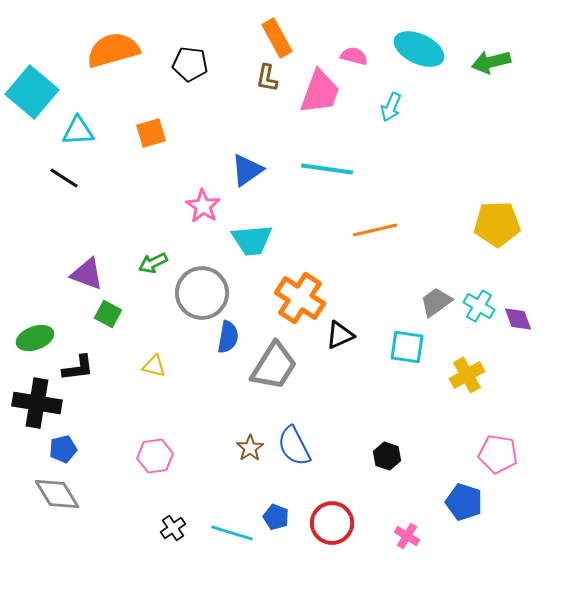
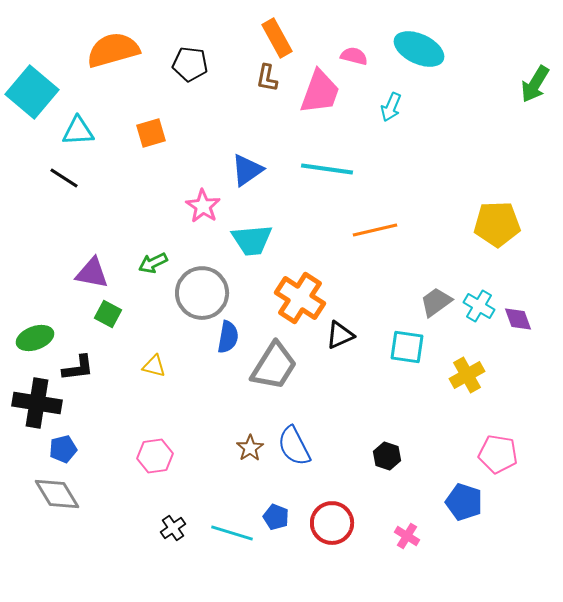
green arrow at (491, 62): moved 44 px right, 22 px down; rotated 45 degrees counterclockwise
purple triangle at (87, 274): moved 5 px right, 1 px up; rotated 9 degrees counterclockwise
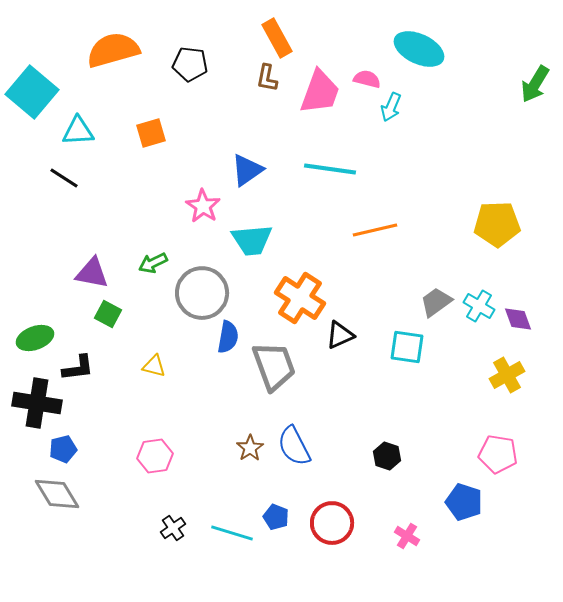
pink semicircle at (354, 56): moved 13 px right, 23 px down
cyan line at (327, 169): moved 3 px right
gray trapezoid at (274, 366): rotated 52 degrees counterclockwise
yellow cross at (467, 375): moved 40 px right
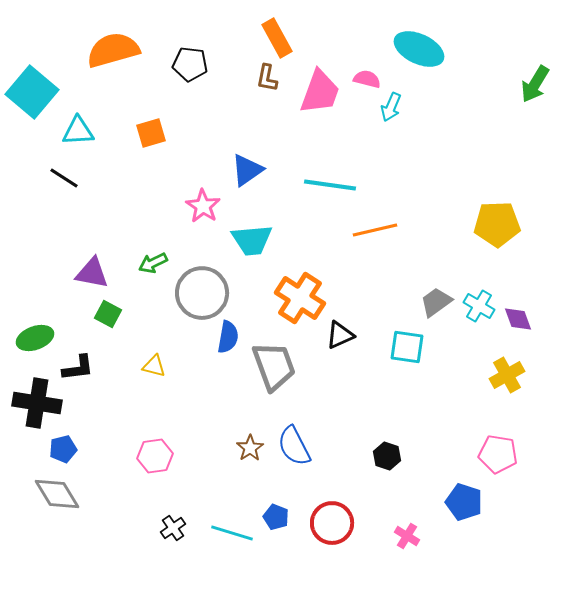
cyan line at (330, 169): moved 16 px down
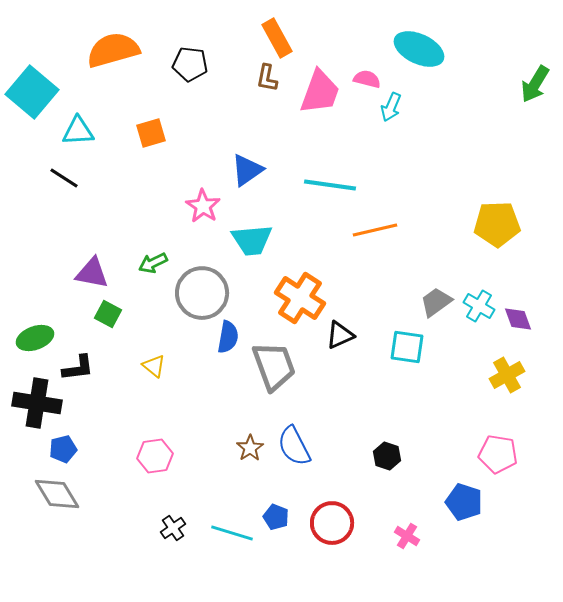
yellow triangle at (154, 366): rotated 25 degrees clockwise
